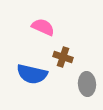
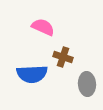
blue semicircle: rotated 16 degrees counterclockwise
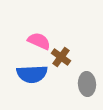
pink semicircle: moved 4 px left, 14 px down
brown cross: moved 2 px left; rotated 18 degrees clockwise
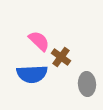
pink semicircle: rotated 20 degrees clockwise
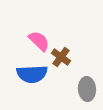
gray ellipse: moved 5 px down
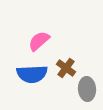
pink semicircle: rotated 85 degrees counterclockwise
brown cross: moved 5 px right, 11 px down
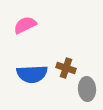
pink semicircle: moved 14 px left, 16 px up; rotated 15 degrees clockwise
brown cross: rotated 18 degrees counterclockwise
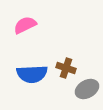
gray ellipse: rotated 65 degrees clockwise
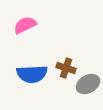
gray ellipse: moved 1 px right, 5 px up
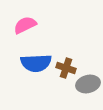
blue semicircle: moved 4 px right, 11 px up
gray ellipse: rotated 15 degrees clockwise
